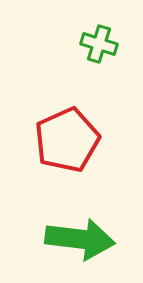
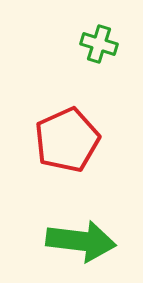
green arrow: moved 1 px right, 2 px down
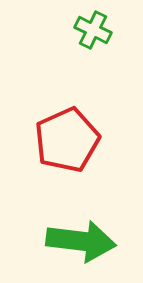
green cross: moved 6 px left, 14 px up; rotated 9 degrees clockwise
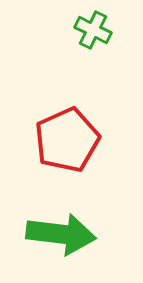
green arrow: moved 20 px left, 7 px up
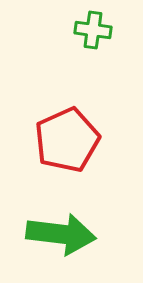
green cross: rotated 18 degrees counterclockwise
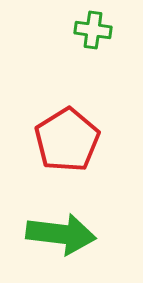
red pentagon: rotated 8 degrees counterclockwise
